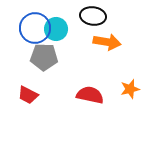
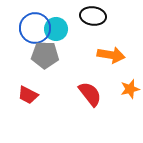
orange arrow: moved 4 px right, 13 px down
gray pentagon: moved 1 px right, 2 px up
red semicircle: moved 1 px up; rotated 40 degrees clockwise
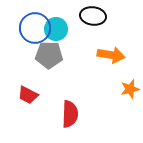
gray pentagon: moved 4 px right
red semicircle: moved 20 px left, 20 px down; rotated 40 degrees clockwise
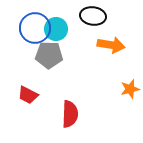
orange arrow: moved 10 px up
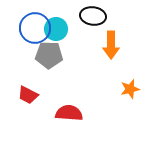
orange arrow: rotated 80 degrees clockwise
red semicircle: moved 1 px left, 1 px up; rotated 88 degrees counterclockwise
